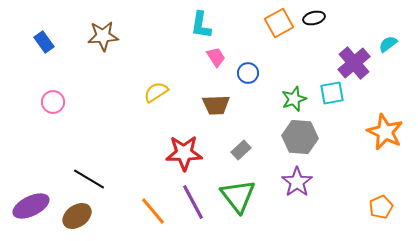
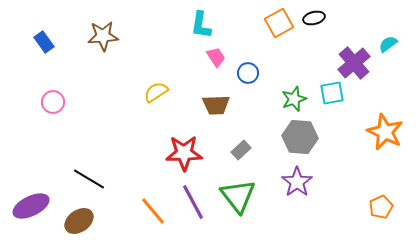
brown ellipse: moved 2 px right, 5 px down
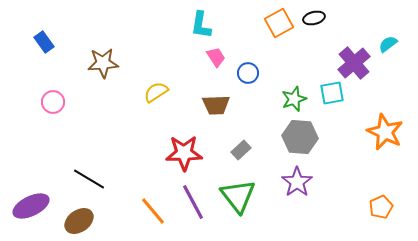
brown star: moved 27 px down
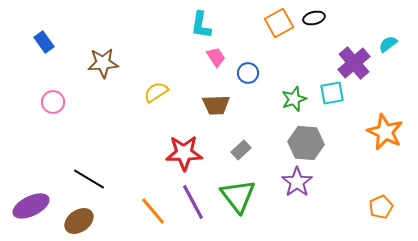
gray hexagon: moved 6 px right, 6 px down
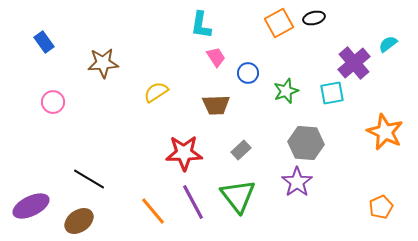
green star: moved 8 px left, 8 px up
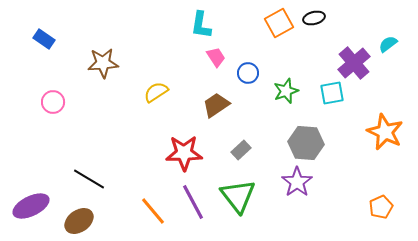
blue rectangle: moved 3 px up; rotated 20 degrees counterclockwise
brown trapezoid: rotated 148 degrees clockwise
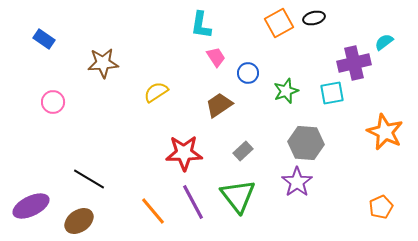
cyan semicircle: moved 4 px left, 2 px up
purple cross: rotated 28 degrees clockwise
brown trapezoid: moved 3 px right
gray rectangle: moved 2 px right, 1 px down
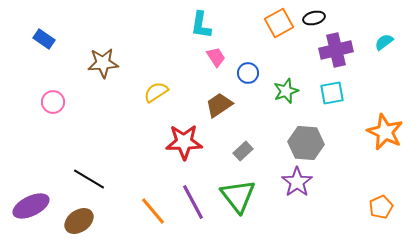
purple cross: moved 18 px left, 13 px up
red star: moved 11 px up
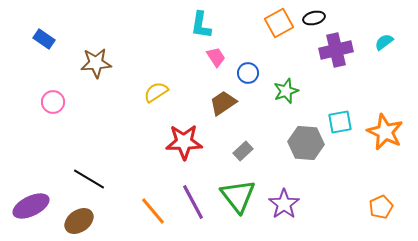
brown star: moved 7 px left
cyan square: moved 8 px right, 29 px down
brown trapezoid: moved 4 px right, 2 px up
purple star: moved 13 px left, 22 px down
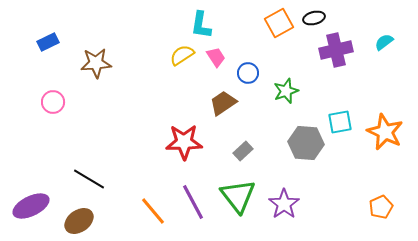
blue rectangle: moved 4 px right, 3 px down; rotated 60 degrees counterclockwise
yellow semicircle: moved 26 px right, 37 px up
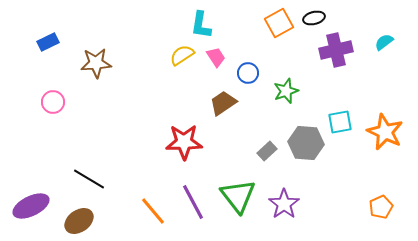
gray rectangle: moved 24 px right
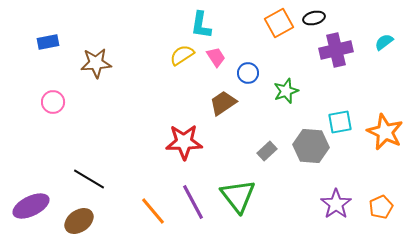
blue rectangle: rotated 15 degrees clockwise
gray hexagon: moved 5 px right, 3 px down
purple star: moved 52 px right
